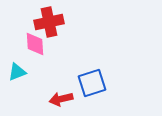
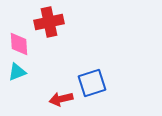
pink diamond: moved 16 px left
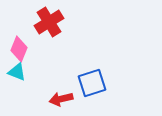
red cross: rotated 20 degrees counterclockwise
pink diamond: moved 5 px down; rotated 25 degrees clockwise
cyan triangle: rotated 42 degrees clockwise
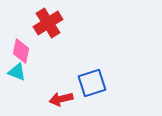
red cross: moved 1 px left, 1 px down
pink diamond: moved 2 px right, 2 px down; rotated 10 degrees counterclockwise
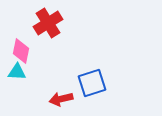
cyan triangle: rotated 18 degrees counterclockwise
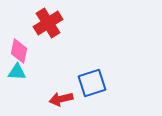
pink diamond: moved 2 px left
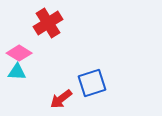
pink diamond: moved 2 px down; rotated 70 degrees counterclockwise
red arrow: rotated 25 degrees counterclockwise
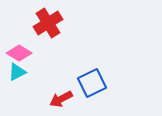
cyan triangle: rotated 30 degrees counterclockwise
blue square: rotated 8 degrees counterclockwise
red arrow: rotated 10 degrees clockwise
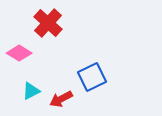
red cross: rotated 16 degrees counterclockwise
cyan triangle: moved 14 px right, 19 px down
blue square: moved 6 px up
